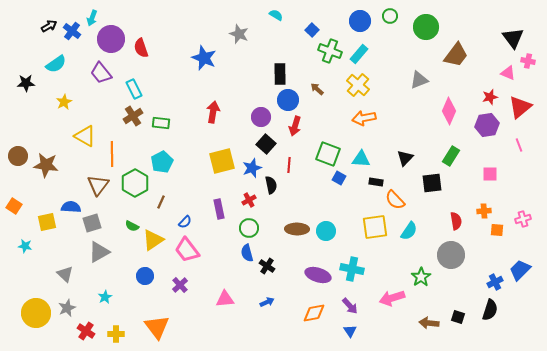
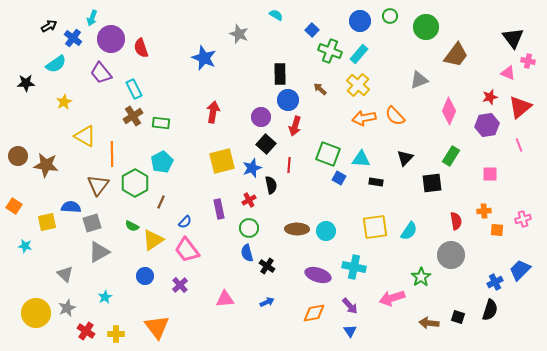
blue cross at (72, 31): moved 1 px right, 7 px down
brown arrow at (317, 89): moved 3 px right
orange semicircle at (395, 200): moved 84 px up
cyan cross at (352, 269): moved 2 px right, 2 px up
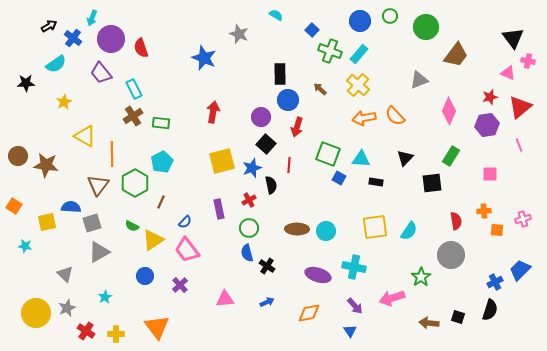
red arrow at (295, 126): moved 2 px right, 1 px down
purple arrow at (350, 306): moved 5 px right
orange diamond at (314, 313): moved 5 px left
